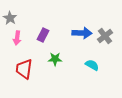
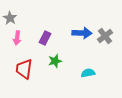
purple rectangle: moved 2 px right, 3 px down
green star: moved 2 px down; rotated 16 degrees counterclockwise
cyan semicircle: moved 4 px left, 8 px down; rotated 40 degrees counterclockwise
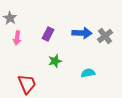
purple rectangle: moved 3 px right, 4 px up
red trapezoid: moved 3 px right, 15 px down; rotated 150 degrees clockwise
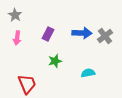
gray star: moved 5 px right, 3 px up
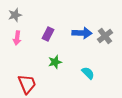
gray star: rotated 24 degrees clockwise
green star: moved 1 px down
cyan semicircle: rotated 56 degrees clockwise
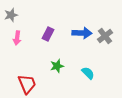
gray star: moved 4 px left
green star: moved 2 px right, 4 px down
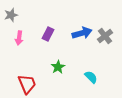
blue arrow: rotated 18 degrees counterclockwise
pink arrow: moved 2 px right
green star: moved 1 px right, 1 px down; rotated 16 degrees counterclockwise
cyan semicircle: moved 3 px right, 4 px down
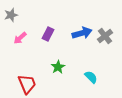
pink arrow: moved 1 px right; rotated 40 degrees clockwise
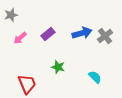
purple rectangle: rotated 24 degrees clockwise
green star: rotated 24 degrees counterclockwise
cyan semicircle: moved 4 px right
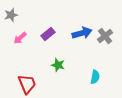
green star: moved 2 px up
cyan semicircle: rotated 56 degrees clockwise
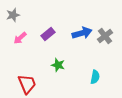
gray star: moved 2 px right
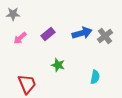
gray star: moved 1 px up; rotated 16 degrees clockwise
